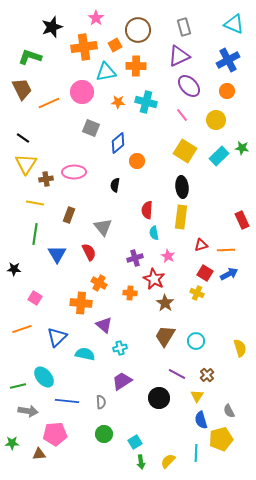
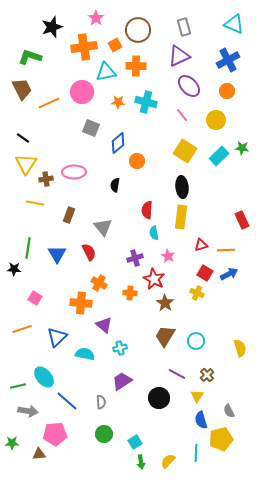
green line at (35, 234): moved 7 px left, 14 px down
blue line at (67, 401): rotated 35 degrees clockwise
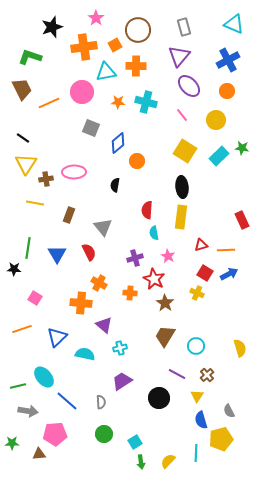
purple triangle at (179, 56): rotated 25 degrees counterclockwise
cyan circle at (196, 341): moved 5 px down
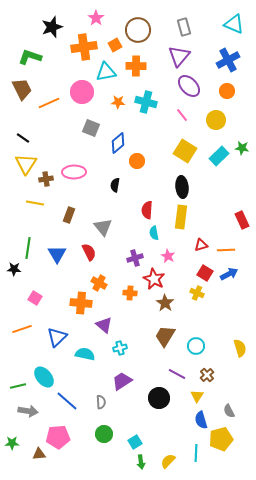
pink pentagon at (55, 434): moved 3 px right, 3 px down
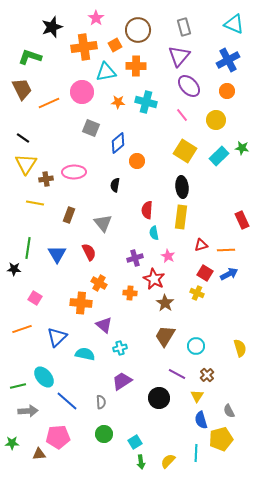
gray triangle at (103, 227): moved 4 px up
gray arrow at (28, 411): rotated 12 degrees counterclockwise
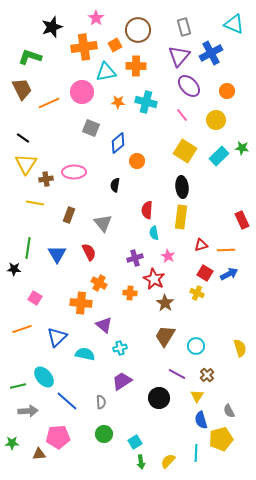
blue cross at (228, 60): moved 17 px left, 7 px up
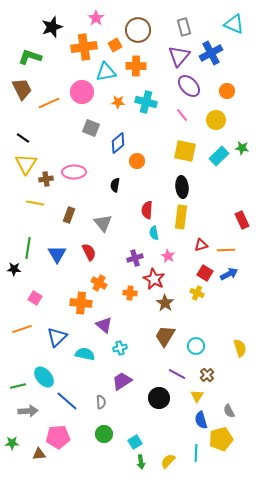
yellow square at (185, 151): rotated 20 degrees counterclockwise
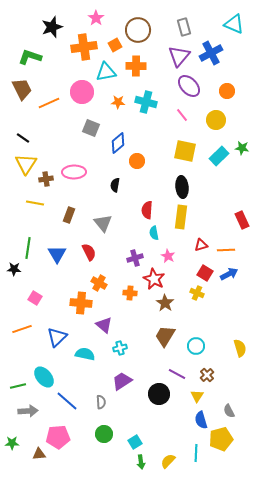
black circle at (159, 398): moved 4 px up
